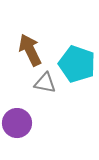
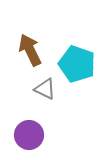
gray triangle: moved 6 px down; rotated 15 degrees clockwise
purple circle: moved 12 px right, 12 px down
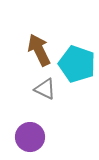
brown arrow: moved 9 px right
purple circle: moved 1 px right, 2 px down
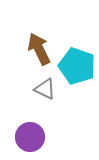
brown arrow: moved 1 px up
cyan pentagon: moved 2 px down
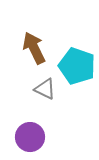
brown arrow: moved 5 px left, 1 px up
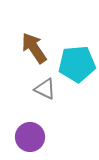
brown arrow: rotated 8 degrees counterclockwise
cyan pentagon: moved 2 px up; rotated 24 degrees counterclockwise
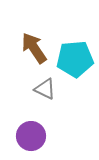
cyan pentagon: moved 2 px left, 5 px up
purple circle: moved 1 px right, 1 px up
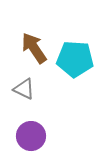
cyan pentagon: rotated 9 degrees clockwise
gray triangle: moved 21 px left
